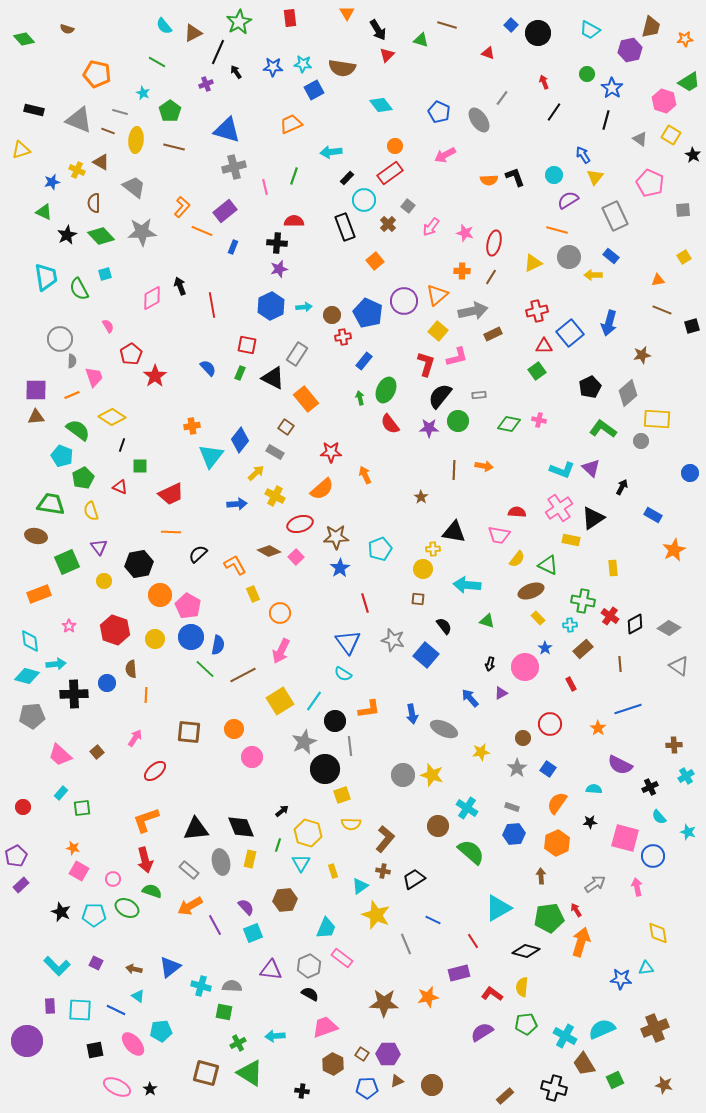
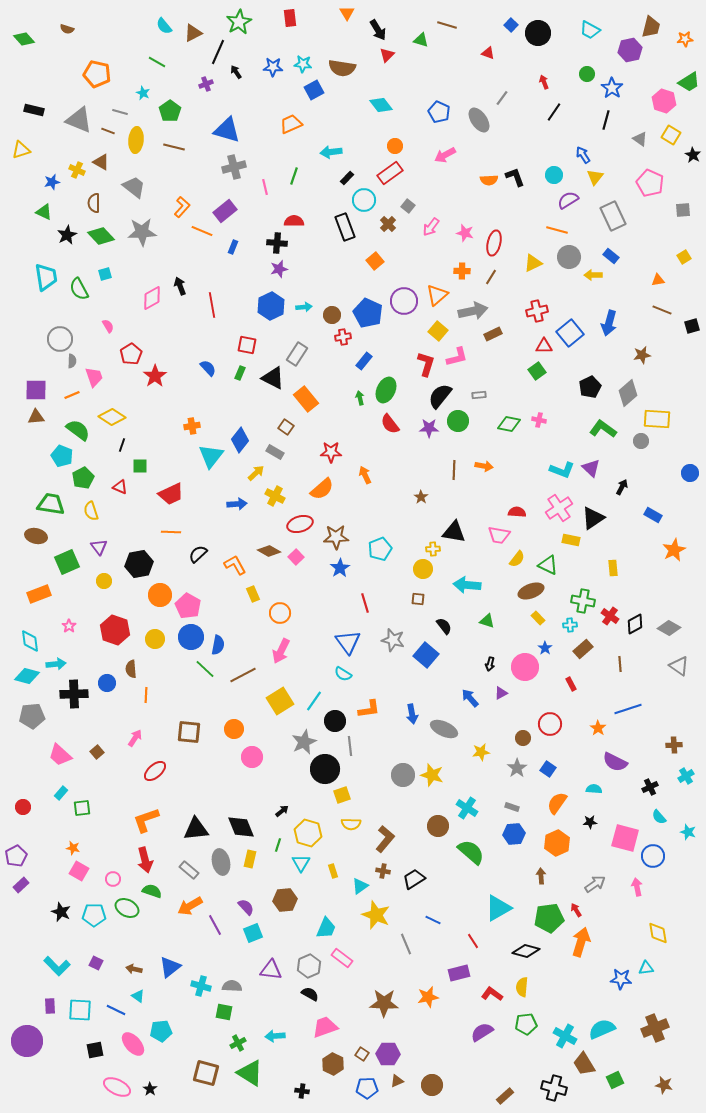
gray rectangle at (615, 216): moved 2 px left
purple semicircle at (620, 765): moved 5 px left, 3 px up
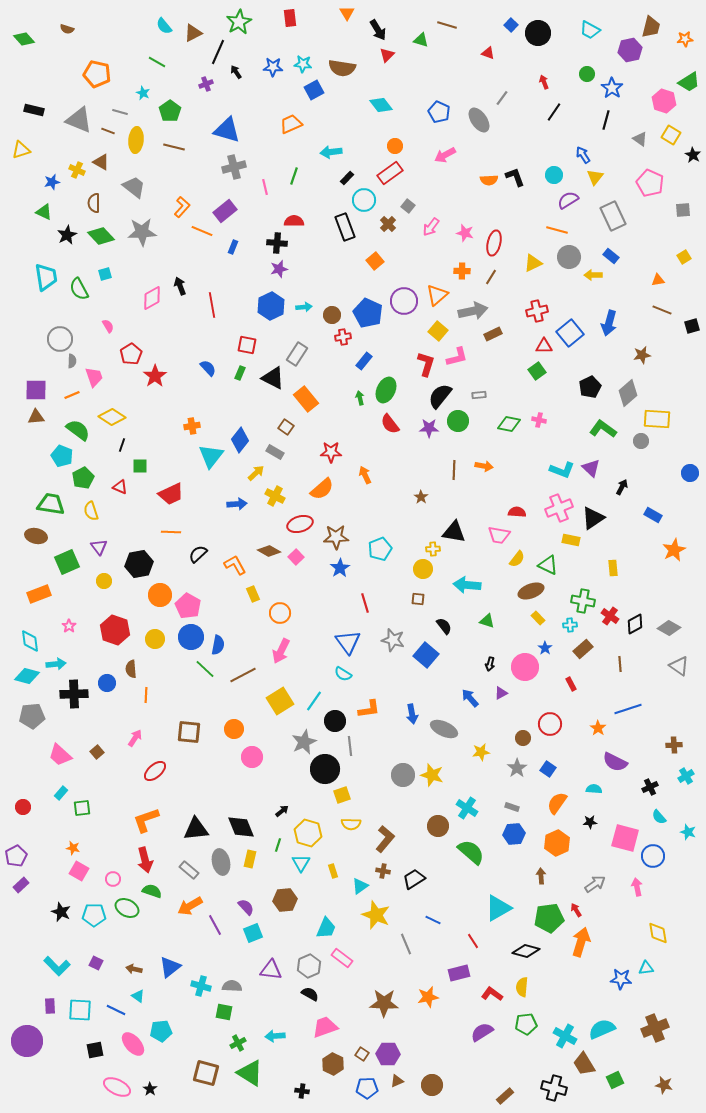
pink cross at (559, 508): rotated 12 degrees clockwise
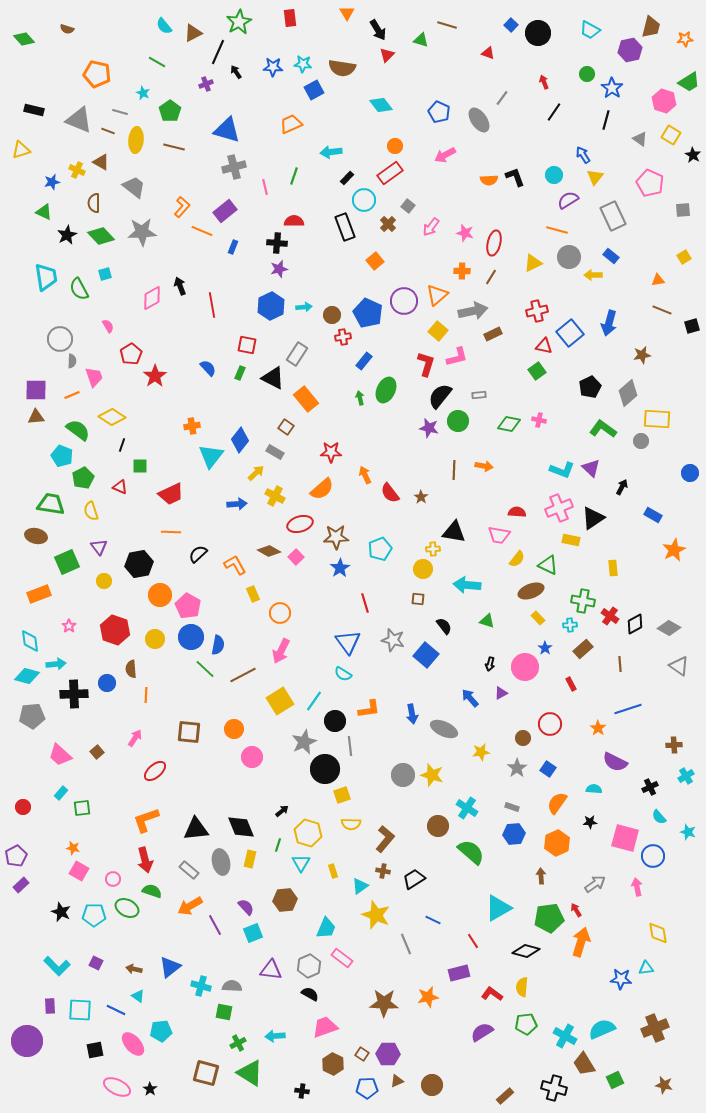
red triangle at (544, 346): rotated 12 degrees clockwise
red semicircle at (390, 424): moved 69 px down
purple star at (429, 428): rotated 12 degrees clockwise
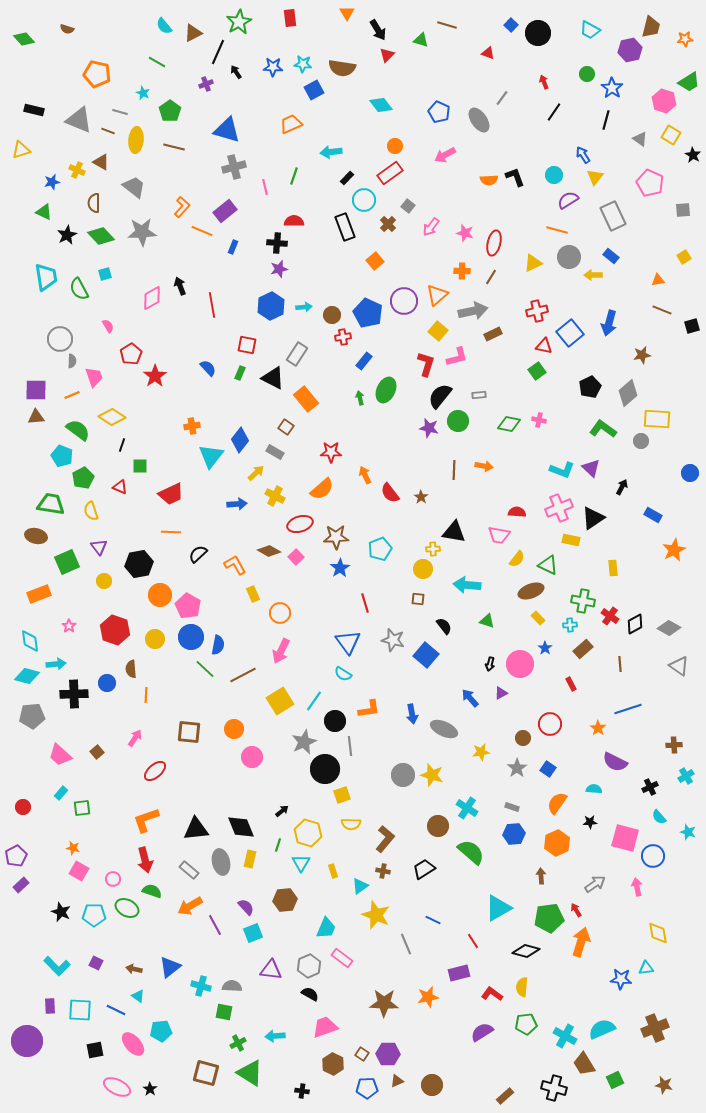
pink circle at (525, 667): moved 5 px left, 3 px up
black trapezoid at (414, 879): moved 10 px right, 10 px up
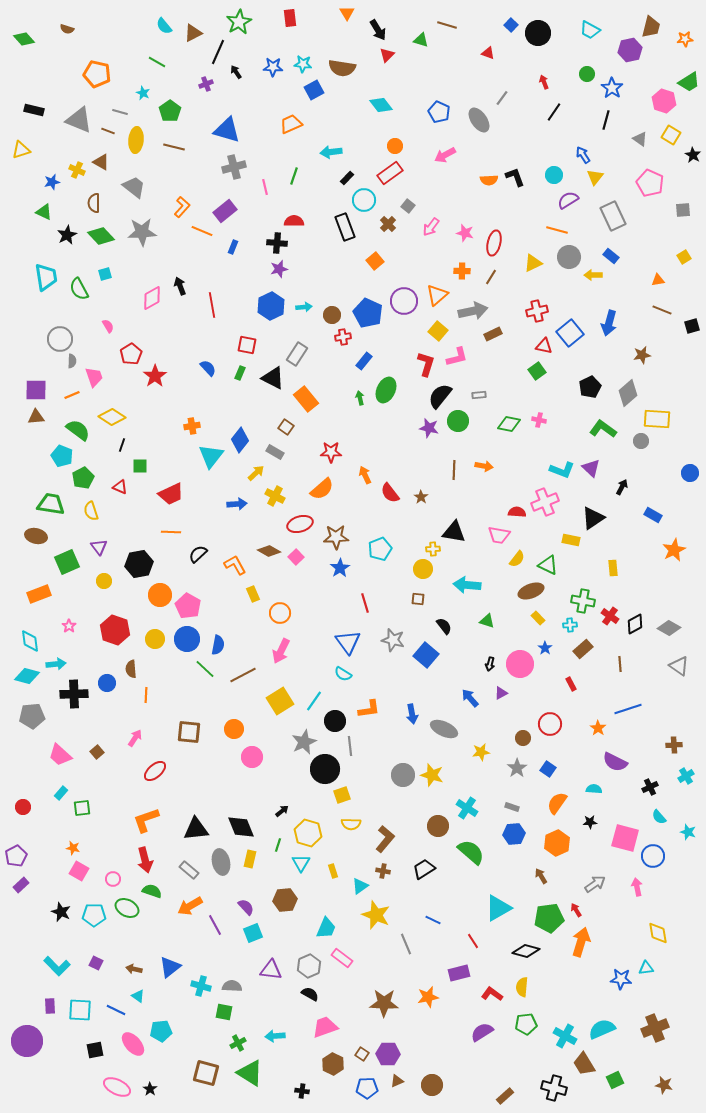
pink cross at (559, 508): moved 14 px left, 6 px up
blue circle at (191, 637): moved 4 px left, 2 px down
brown arrow at (541, 876): rotated 28 degrees counterclockwise
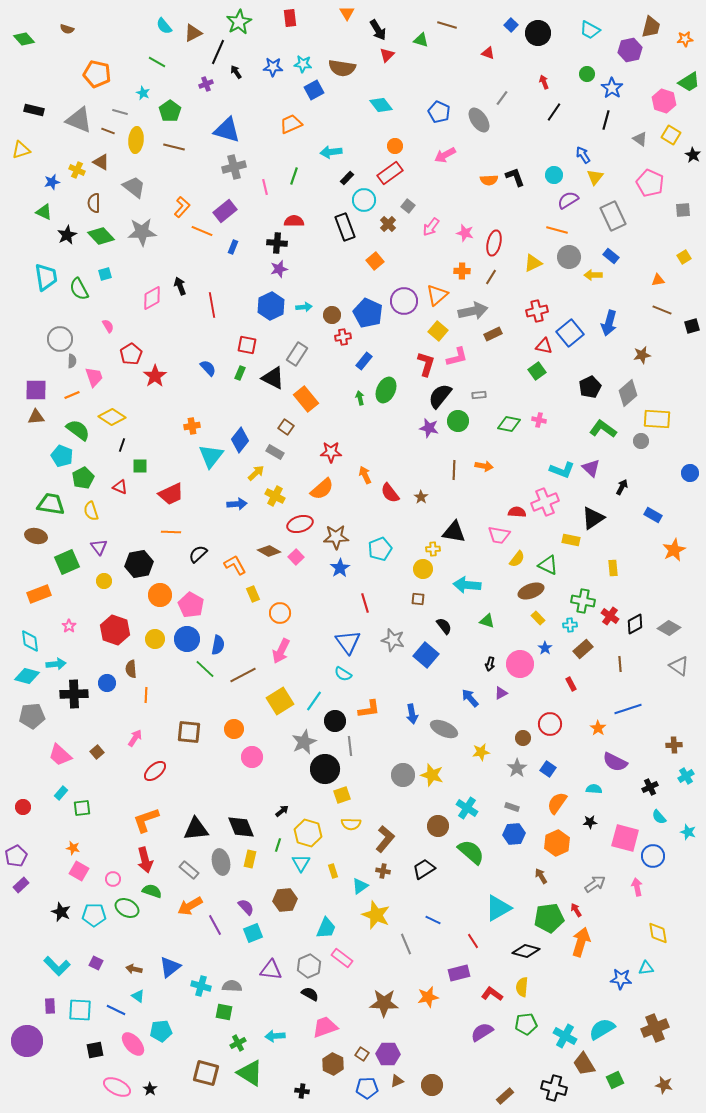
pink pentagon at (188, 606): moved 3 px right, 1 px up
cyan semicircle at (602, 1029): rotated 8 degrees counterclockwise
